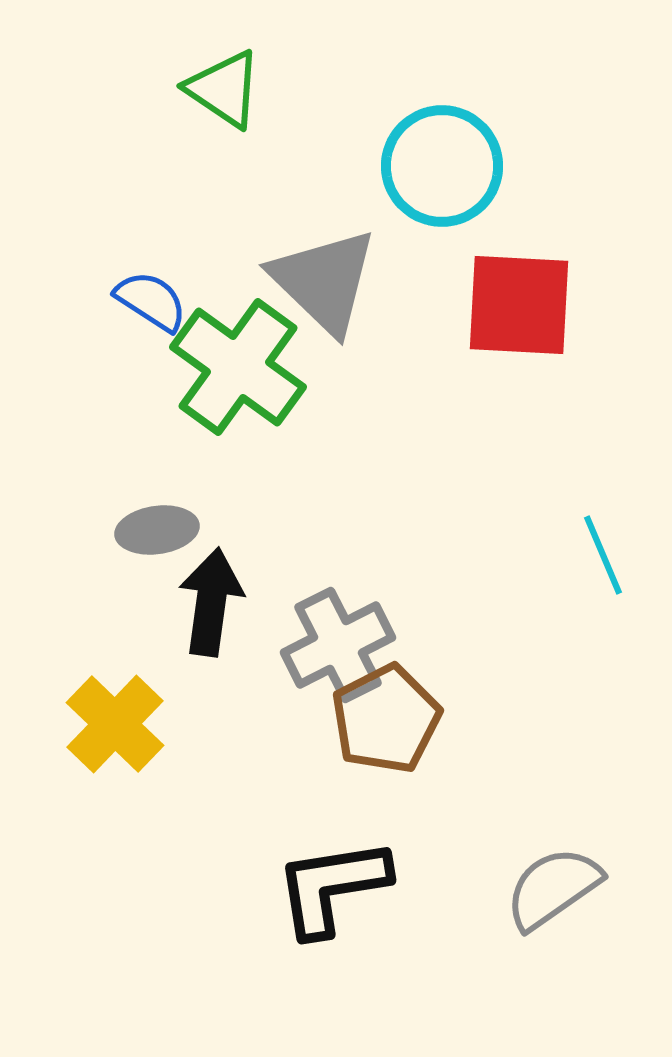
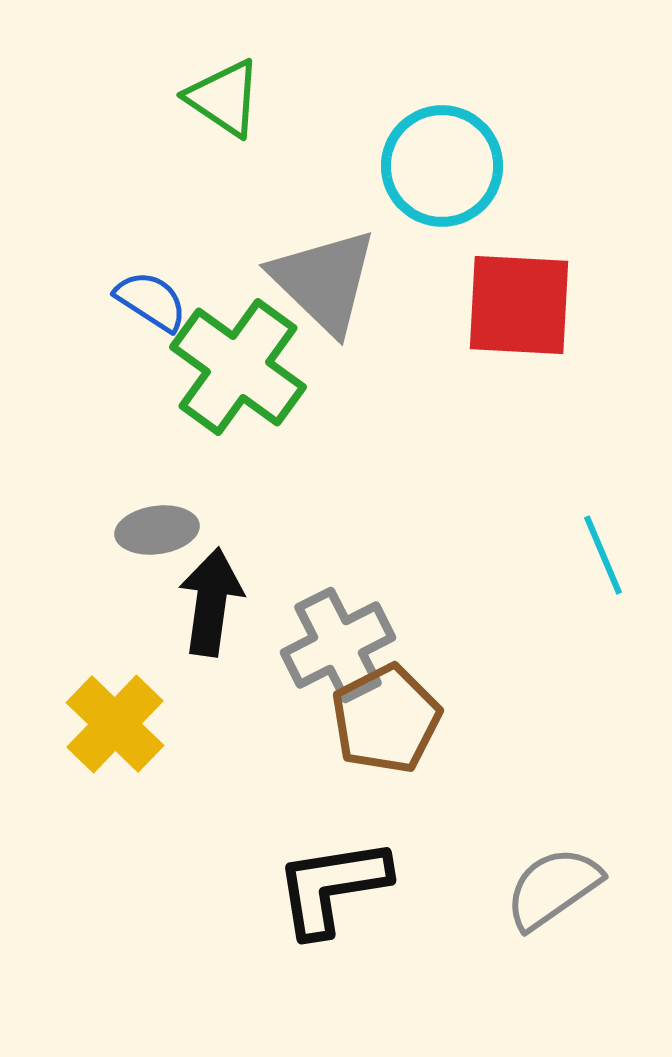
green triangle: moved 9 px down
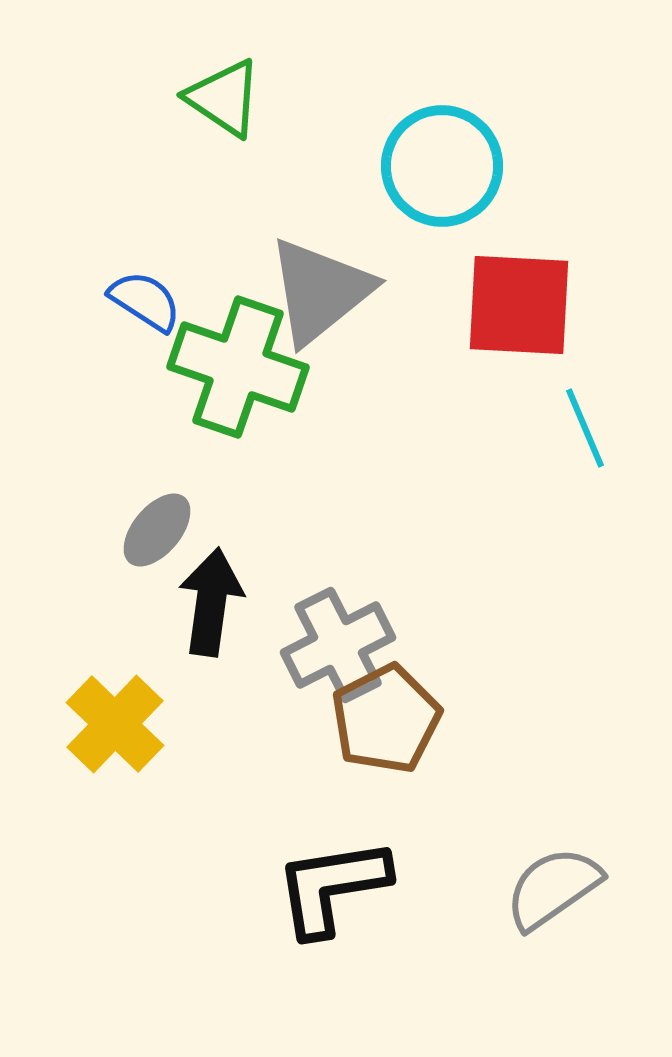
gray triangle: moved 4 px left, 10 px down; rotated 37 degrees clockwise
blue semicircle: moved 6 px left
green cross: rotated 17 degrees counterclockwise
gray ellipse: rotated 42 degrees counterclockwise
cyan line: moved 18 px left, 127 px up
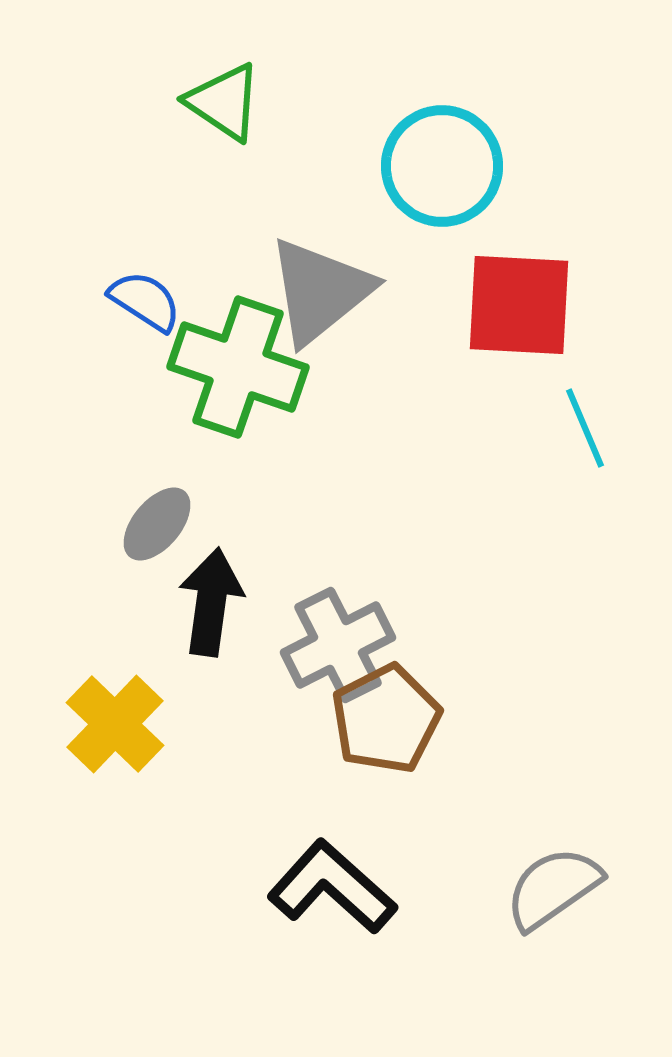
green triangle: moved 4 px down
gray ellipse: moved 6 px up
black L-shape: rotated 51 degrees clockwise
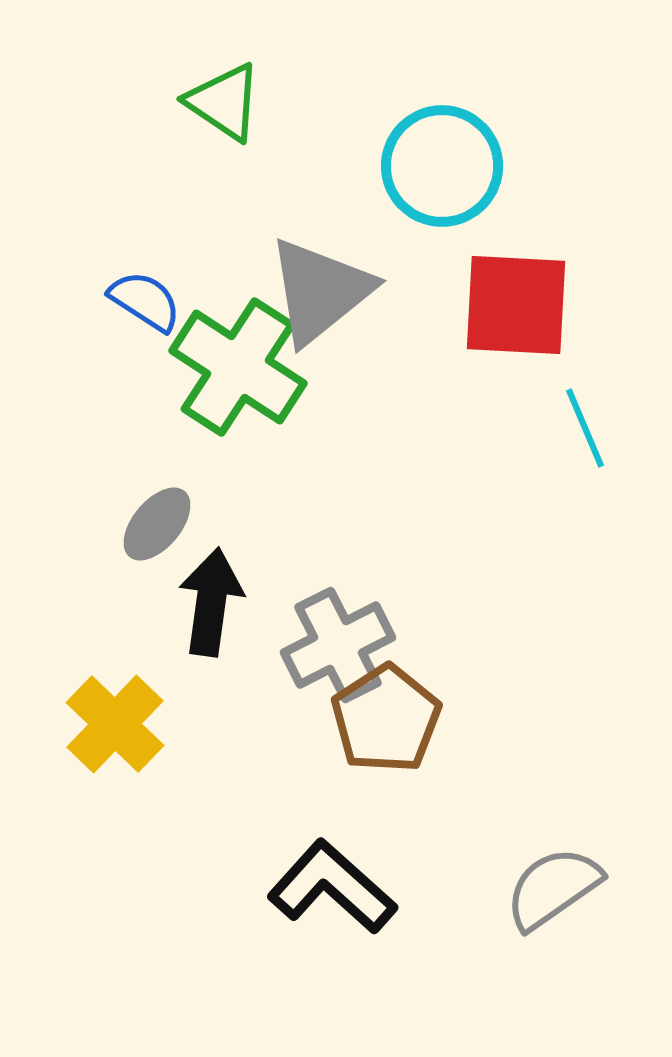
red square: moved 3 px left
green cross: rotated 14 degrees clockwise
brown pentagon: rotated 6 degrees counterclockwise
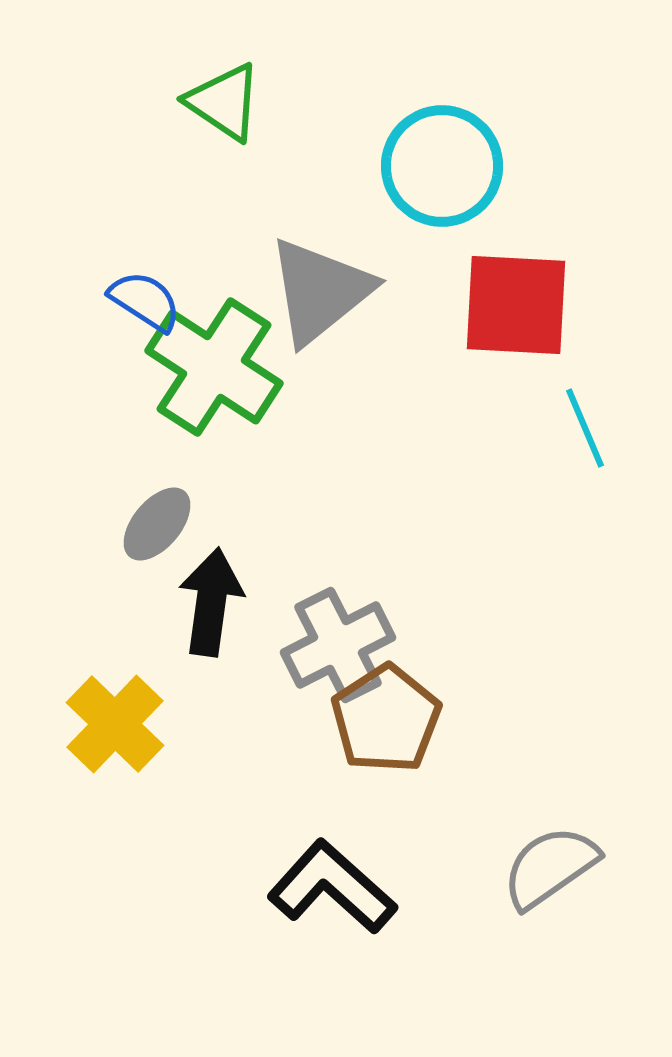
green cross: moved 24 px left
gray semicircle: moved 3 px left, 21 px up
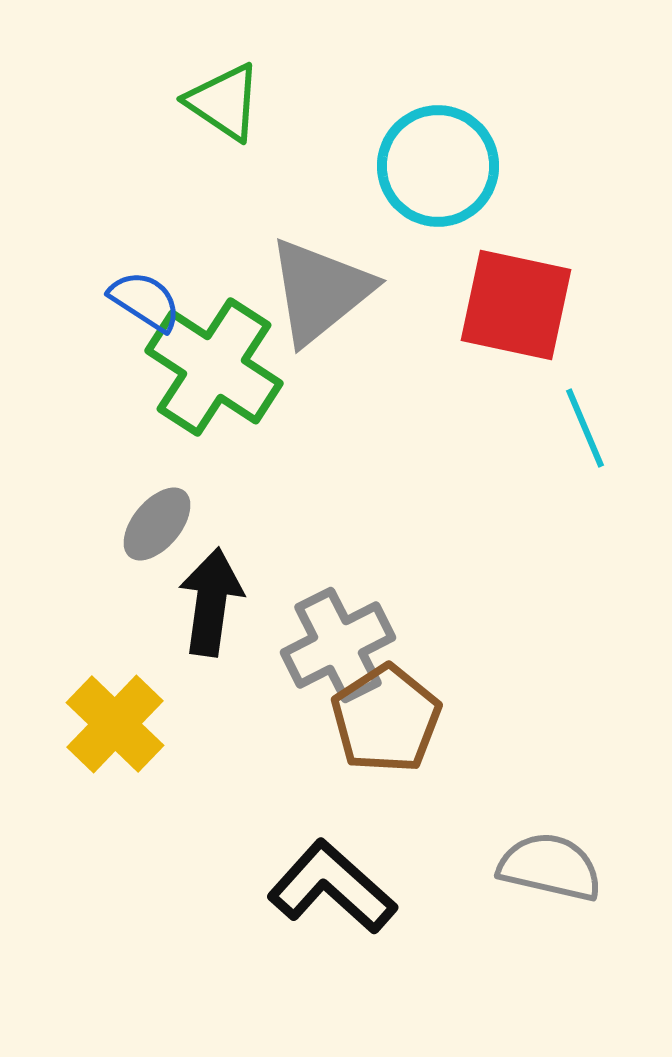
cyan circle: moved 4 px left
red square: rotated 9 degrees clockwise
gray semicircle: rotated 48 degrees clockwise
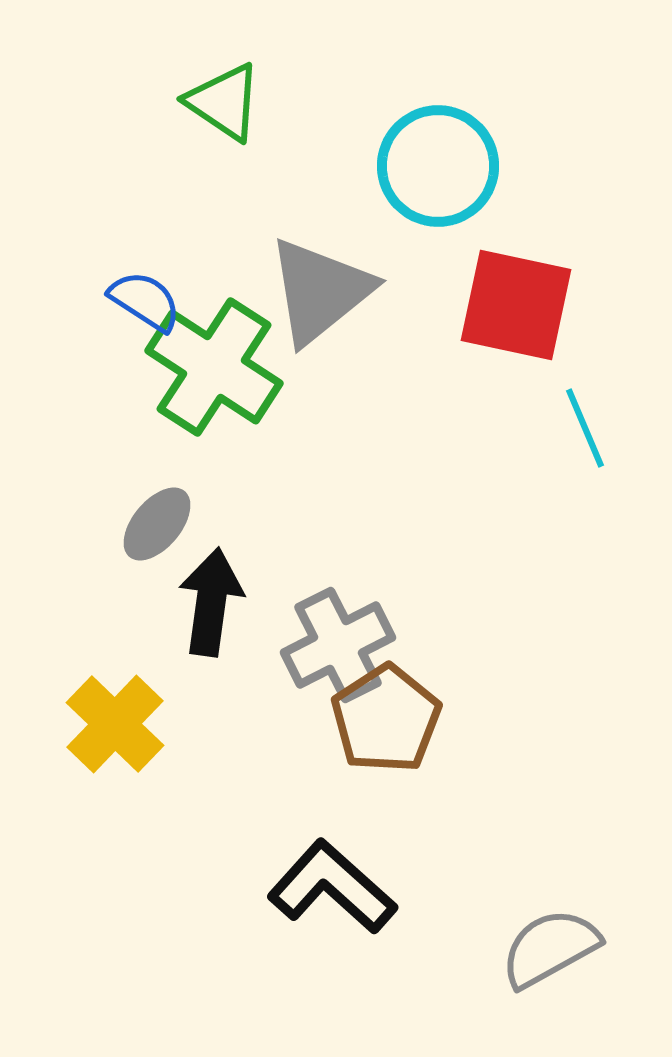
gray semicircle: moved 81 px down; rotated 42 degrees counterclockwise
